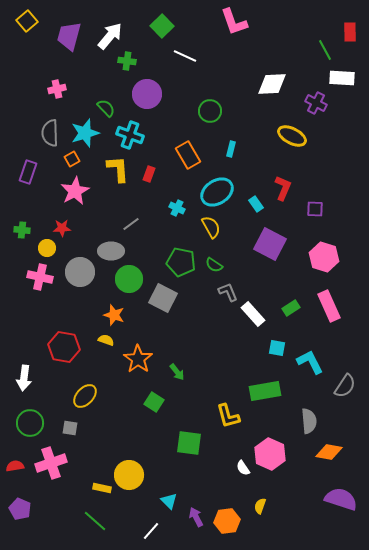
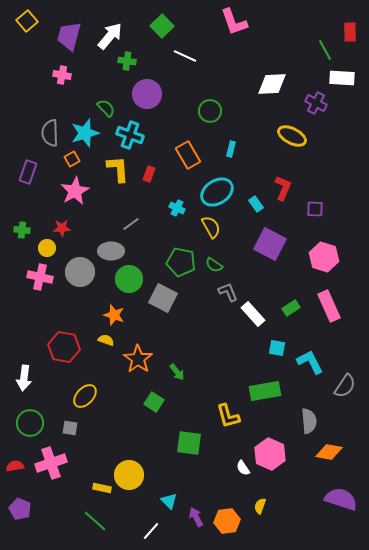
pink cross at (57, 89): moved 5 px right, 14 px up; rotated 24 degrees clockwise
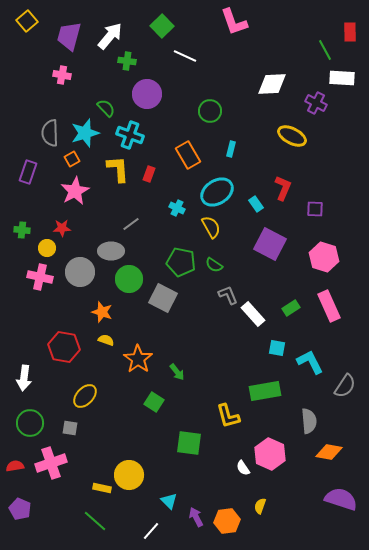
gray L-shape at (228, 292): moved 3 px down
orange star at (114, 315): moved 12 px left, 3 px up
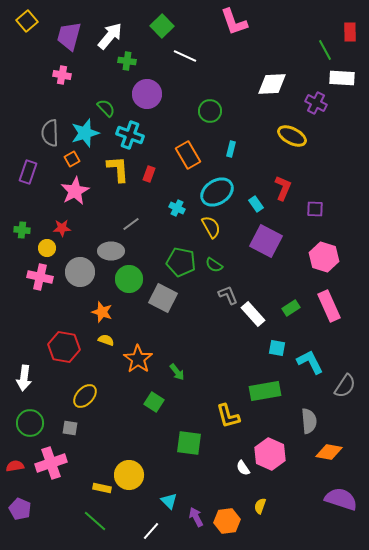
purple square at (270, 244): moved 4 px left, 3 px up
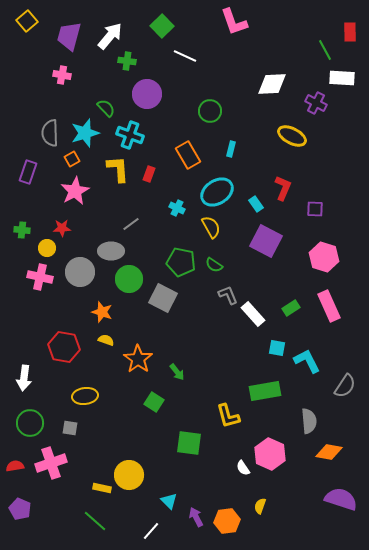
cyan L-shape at (310, 362): moved 3 px left, 1 px up
yellow ellipse at (85, 396): rotated 40 degrees clockwise
